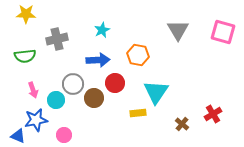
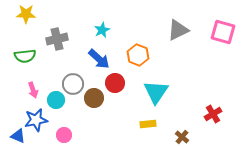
gray triangle: rotated 35 degrees clockwise
orange hexagon: rotated 10 degrees clockwise
blue arrow: moved 1 px right, 1 px up; rotated 45 degrees clockwise
yellow rectangle: moved 10 px right, 11 px down
brown cross: moved 13 px down
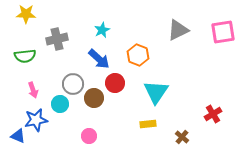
pink square: rotated 25 degrees counterclockwise
cyan circle: moved 4 px right, 4 px down
pink circle: moved 25 px right, 1 px down
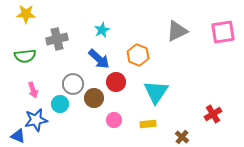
gray triangle: moved 1 px left, 1 px down
red circle: moved 1 px right, 1 px up
pink circle: moved 25 px right, 16 px up
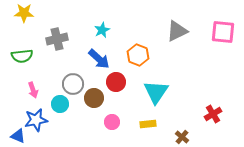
yellow star: moved 2 px left, 1 px up
pink square: rotated 15 degrees clockwise
green semicircle: moved 3 px left
pink circle: moved 2 px left, 2 px down
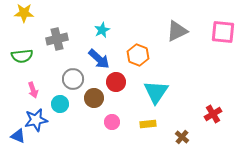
gray circle: moved 5 px up
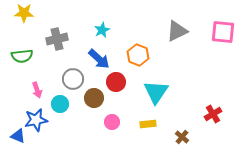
pink arrow: moved 4 px right
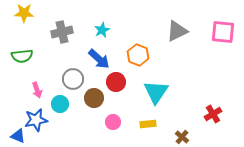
gray cross: moved 5 px right, 7 px up
pink circle: moved 1 px right
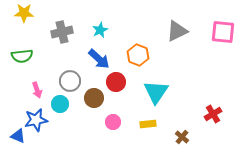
cyan star: moved 2 px left
gray circle: moved 3 px left, 2 px down
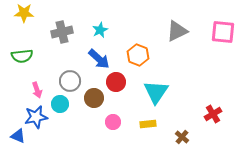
blue star: moved 3 px up
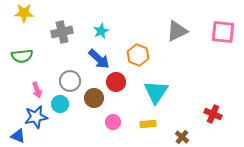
cyan star: moved 1 px right, 1 px down
red cross: rotated 36 degrees counterclockwise
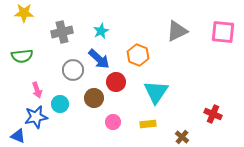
gray circle: moved 3 px right, 11 px up
